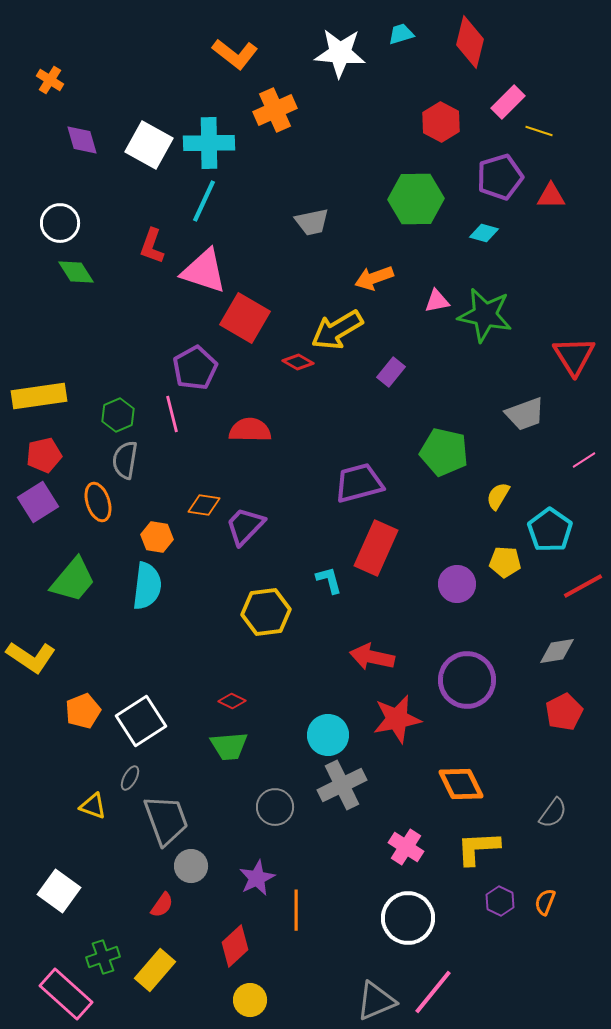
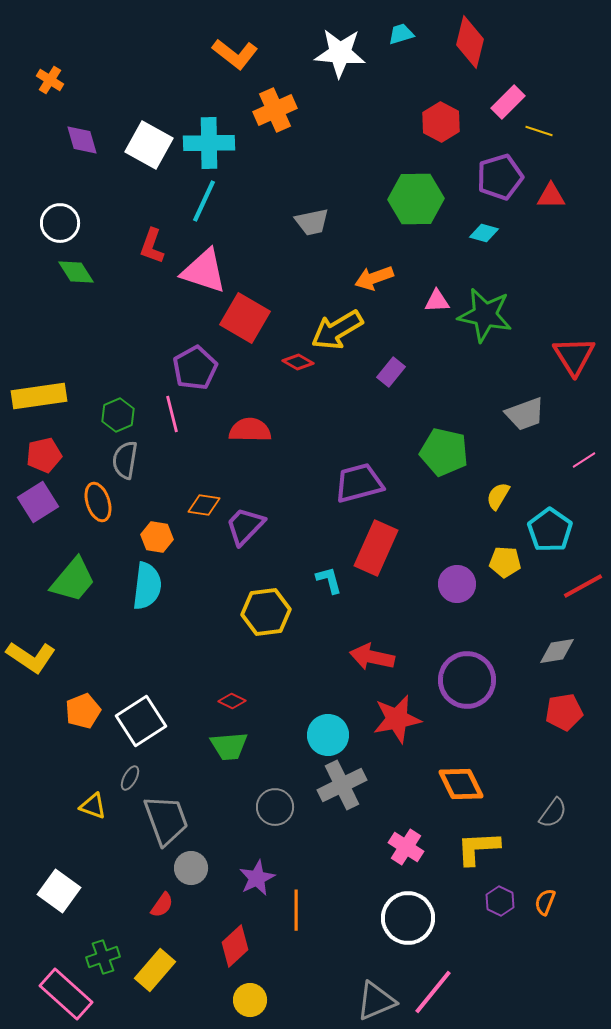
pink triangle at (437, 301): rotated 8 degrees clockwise
red pentagon at (564, 712): rotated 18 degrees clockwise
gray circle at (191, 866): moved 2 px down
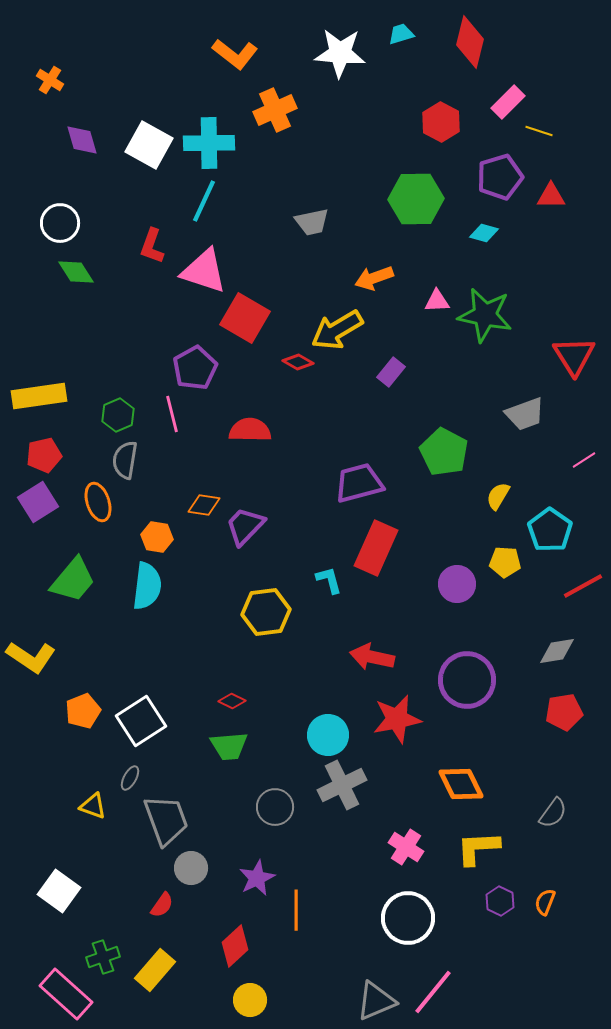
green pentagon at (444, 452): rotated 15 degrees clockwise
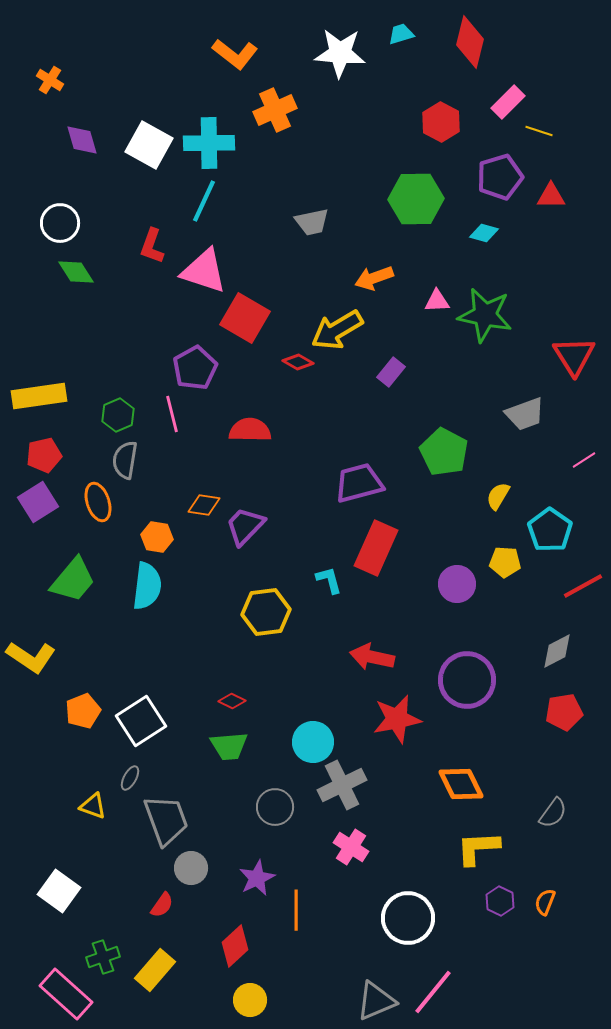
gray diamond at (557, 651): rotated 18 degrees counterclockwise
cyan circle at (328, 735): moved 15 px left, 7 px down
pink cross at (406, 847): moved 55 px left
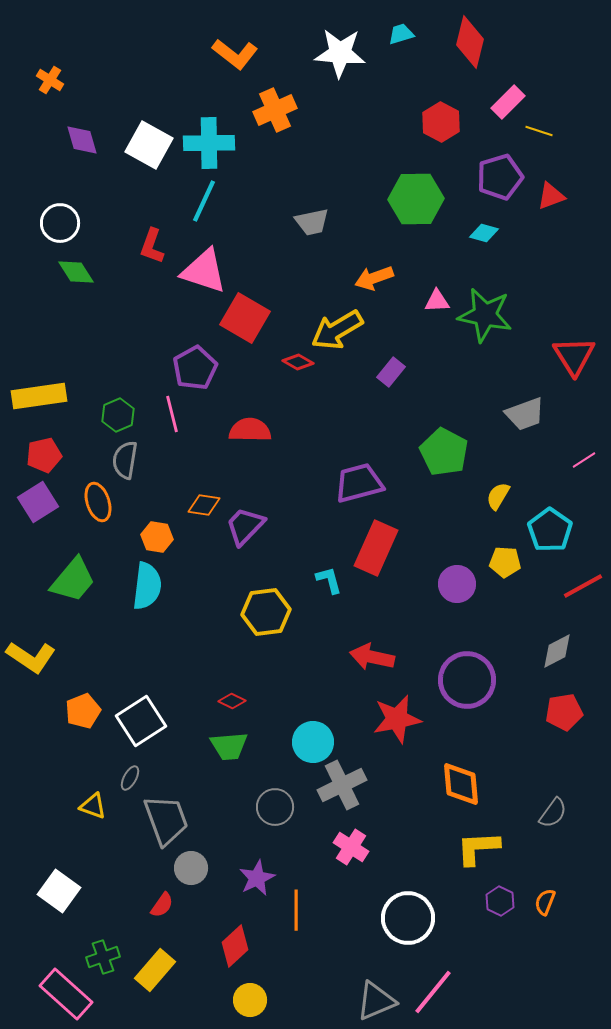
red triangle at (551, 196): rotated 20 degrees counterclockwise
orange diamond at (461, 784): rotated 21 degrees clockwise
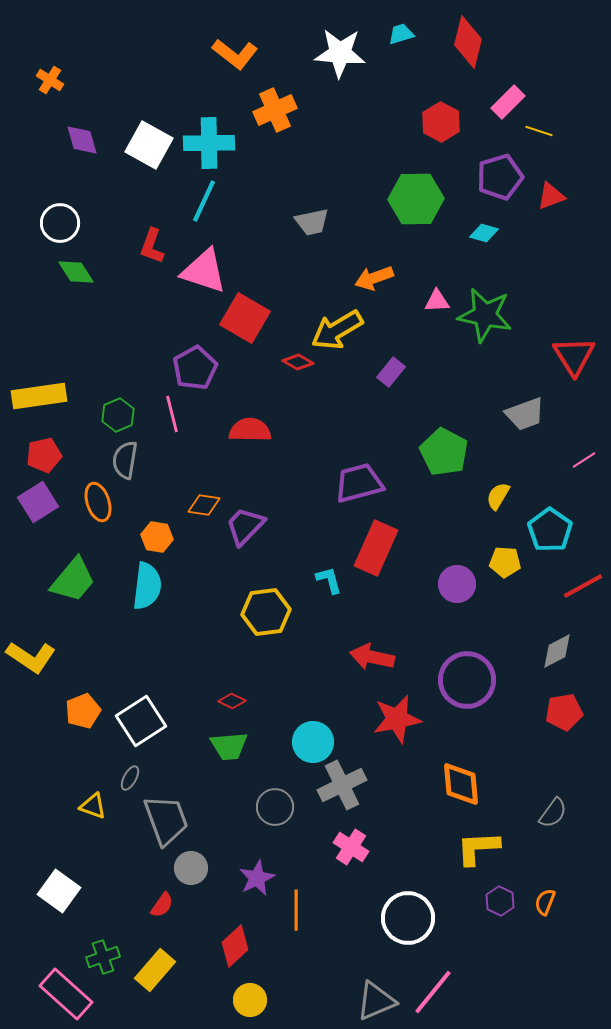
red diamond at (470, 42): moved 2 px left
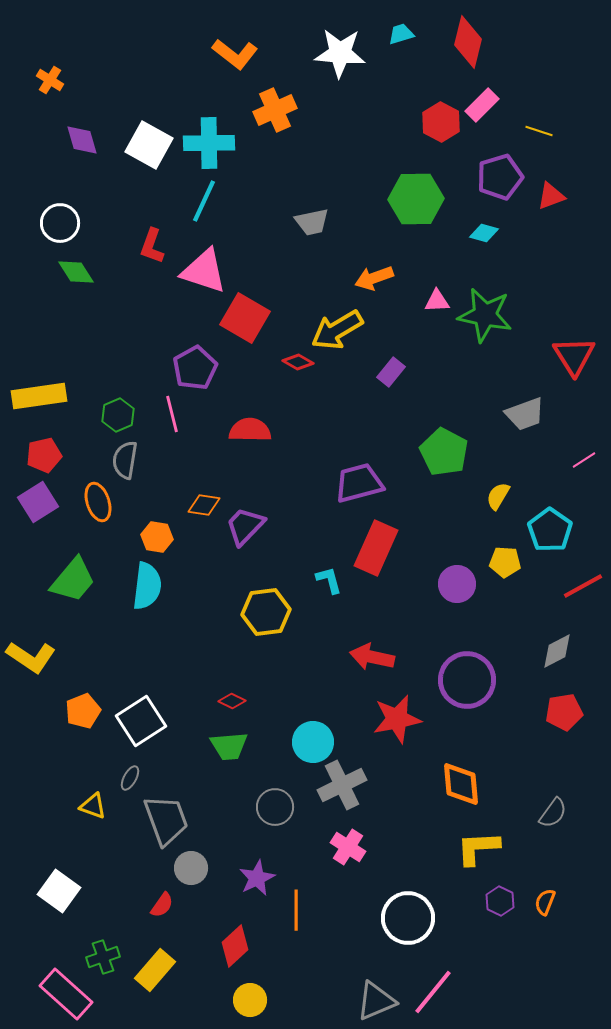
pink rectangle at (508, 102): moved 26 px left, 3 px down
pink cross at (351, 847): moved 3 px left
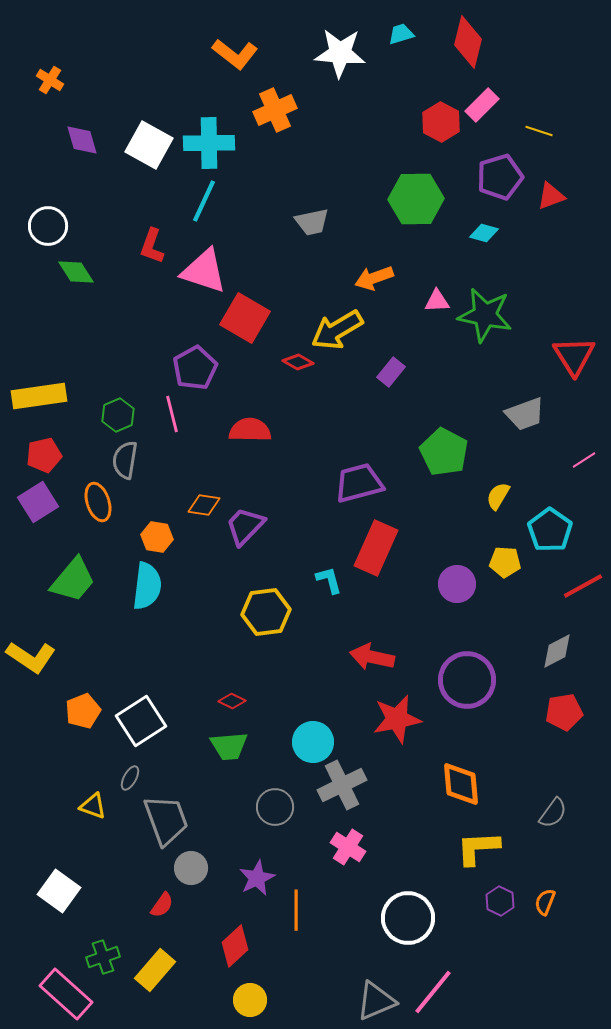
white circle at (60, 223): moved 12 px left, 3 px down
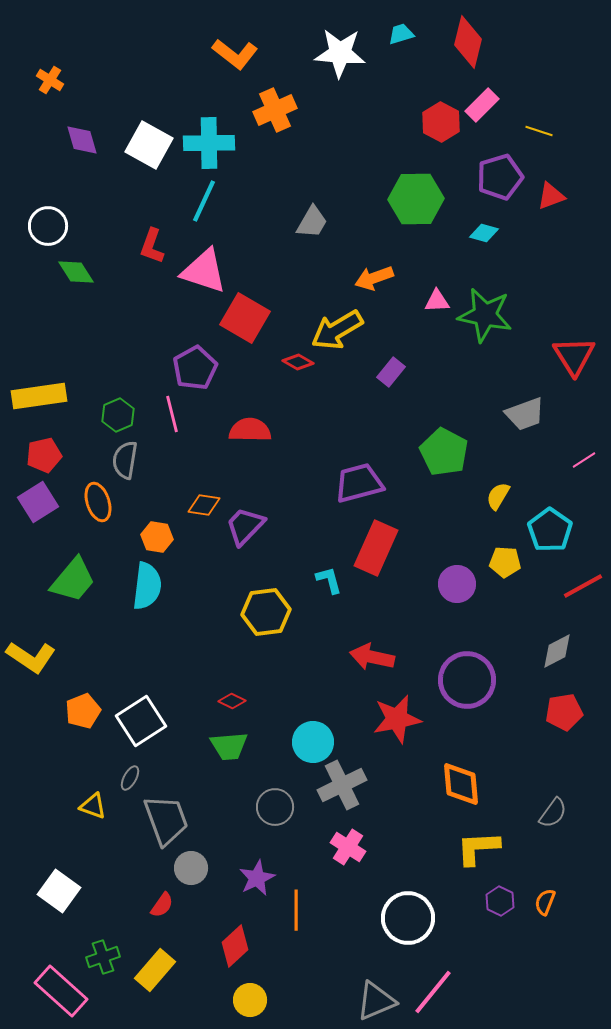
gray trapezoid at (312, 222): rotated 48 degrees counterclockwise
pink rectangle at (66, 994): moved 5 px left, 3 px up
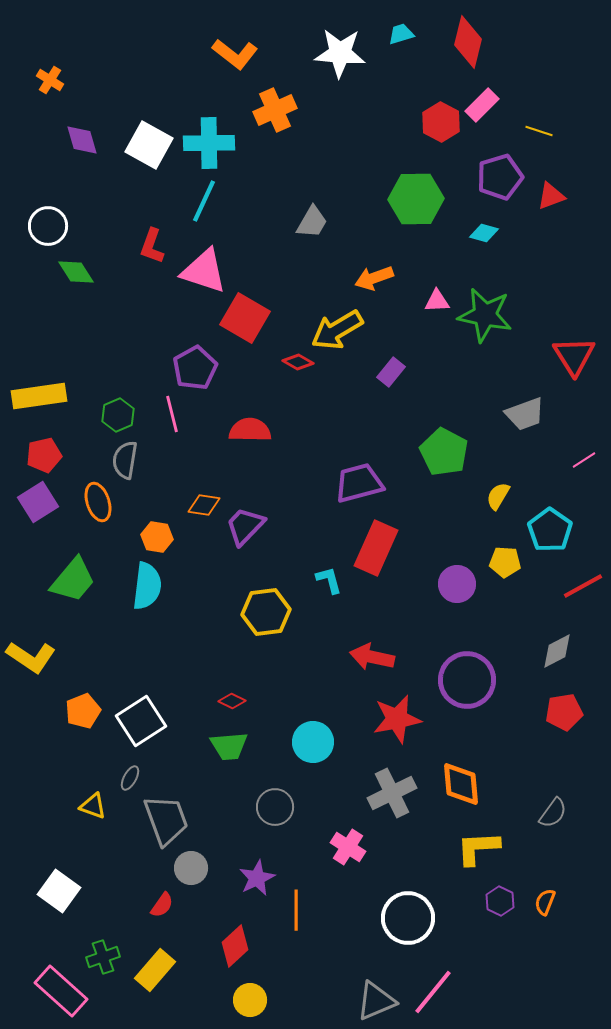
gray cross at (342, 785): moved 50 px right, 8 px down
